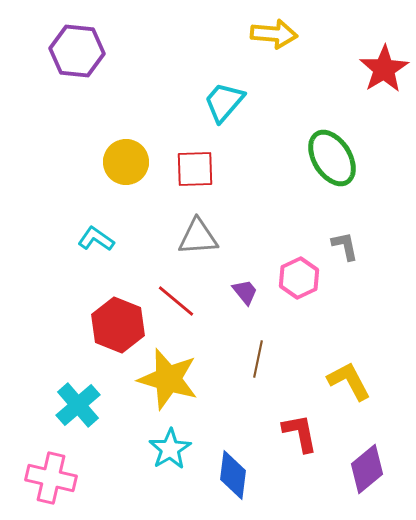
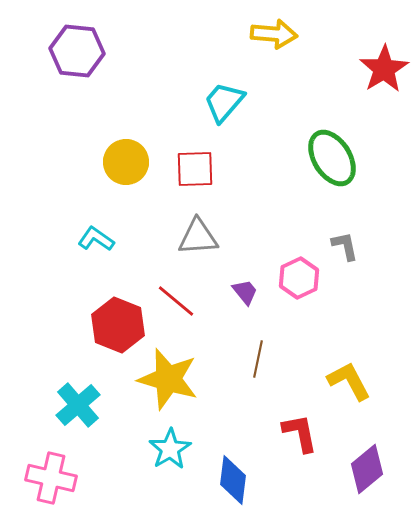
blue diamond: moved 5 px down
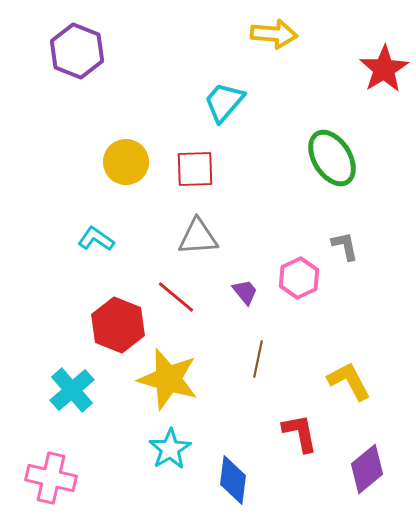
purple hexagon: rotated 16 degrees clockwise
red line: moved 4 px up
cyan cross: moved 6 px left, 15 px up
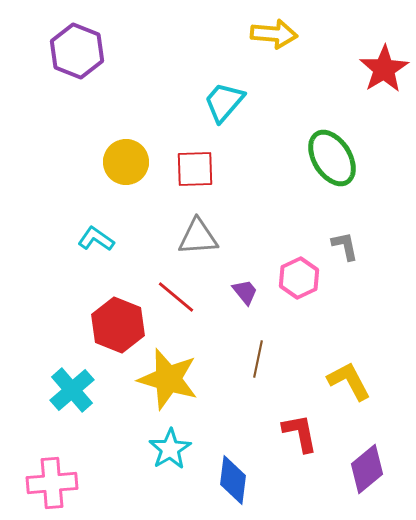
pink cross: moved 1 px right, 5 px down; rotated 18 degrees counterclockwise
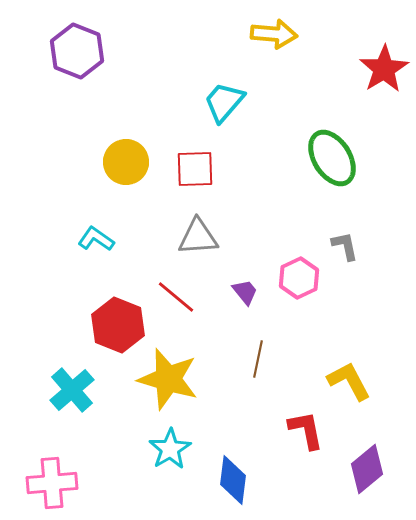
red L-shape: moved 6 px right, 3 px up
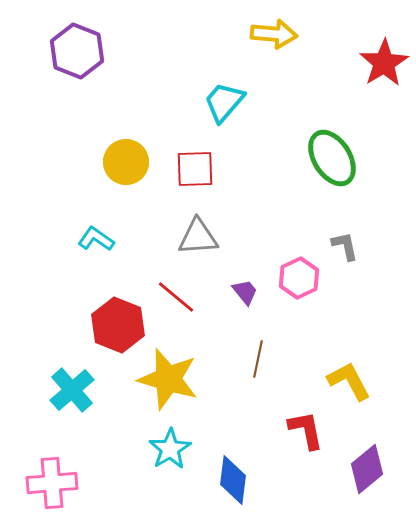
red star: moved 6 px up
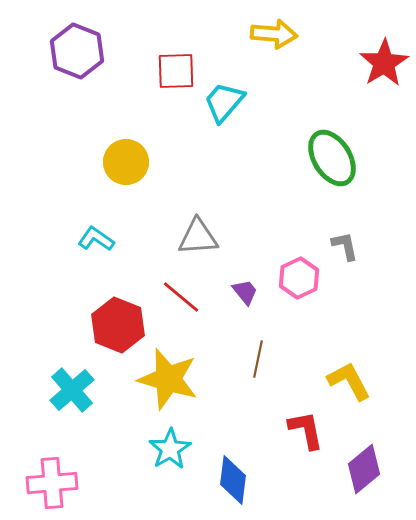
red square: moved 19 px left, 98 px up
red line: moved 5 px right
purple diamond: moved 3 px left
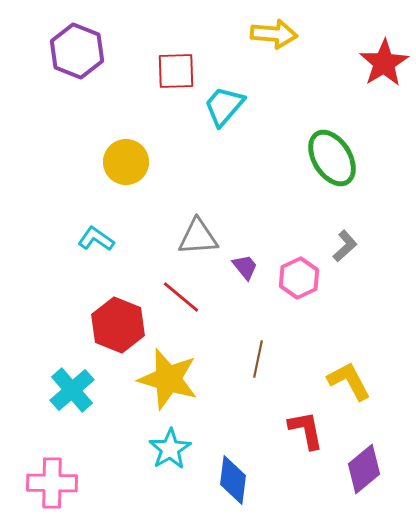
cyan trapezoid: moved 4 px down
gray L-shape: rotated 60 degrees clockwise
purple trapezoid: moved 25 px up
pink cross: rotated 6 degrees clockwise
